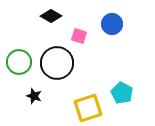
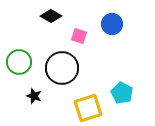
black circle: moved 5 px right, 5 px down
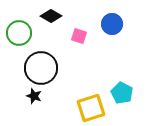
green circle: moved 29 px up
black circle: moved 21 px left
yellow square: moved 3 px right
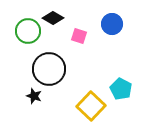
black diamond: moved 2 px right, 2 px down
green circle: moved 9 px right, 2 px up
black circle: moved 8 px right, 1 px down
cyan pentagon: moved 1 px left, 4 px up
yellow square: moved 2 px up; rotated 28 degrees counterclockwise
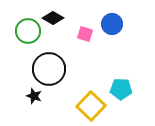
pink square: moved 6 px right, 2 px up
cyan pentagon: rotated 25 degrees counterclockwise
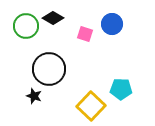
green circle: moved 2 px left, 5 px up
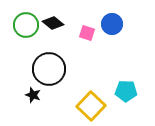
black diamond: moved 5 px down; rotated 10 degrees clockwise
green circle: moved 1 px up
pink square: moved 2 px right, 1 px up
cyan pentagon: moved 5 px right, 2 px down
black star: moved 1 px left, 1 px up
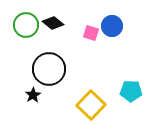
blue circle: moved 2 px down
pink square: moved 4 px right
cyan pentagon: moved 5 px right
black star: rotated 21 degrees clockwise
yellow square: moved 1 px up
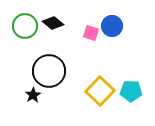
green circle: moved 1 px left, 1 px down
black circle: moved 2 px down
yellow square: moved 9 px right, 14 px up
